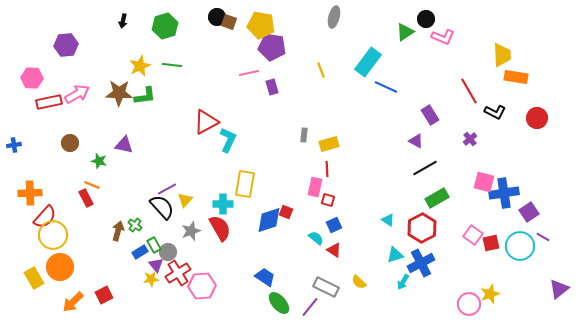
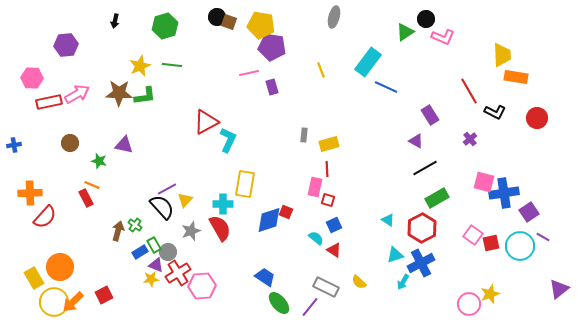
black arrow at (123, 21): moved 8 px left
yellow circle at (53, 235): moved 1 px right, 67 px down
purple triangle at (156, 265): rotated 28 degrees counterclockwise
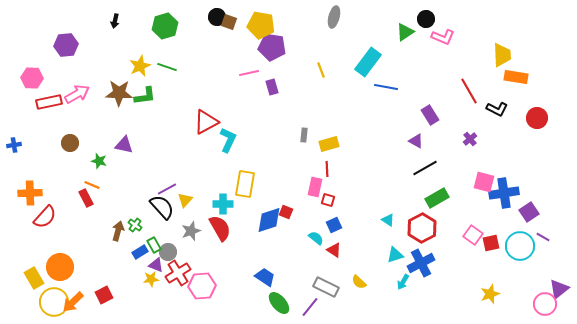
green line at (172, 65): moved 5 px left, 2 px down; rotated 12 degrees clockwise
blue line at (386, 87): rotated 15 degrees counterclockwise
black L-shape at (495, 112): moved 2 px right, 3 px up
pink circle at (469, 304): moved 76 px right
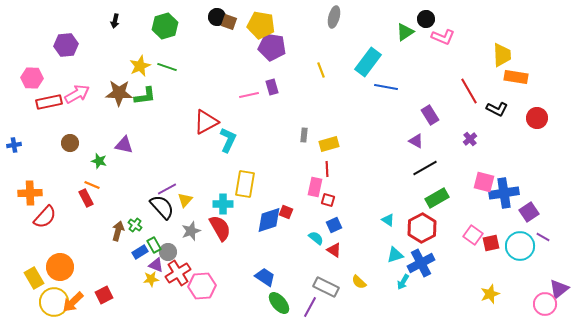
pink line at (249, 73): moved 22 px down
purple line at (310, 307): rotated 10 degrees counterclockwise
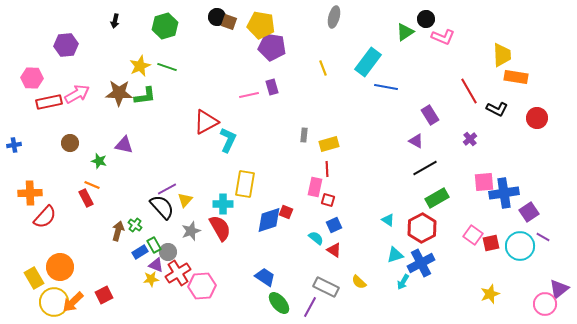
yellow line at (321, 70): moved 2 px right, 2 px up
pink square at (484, 182): rotated 20 degrees counterclockwise
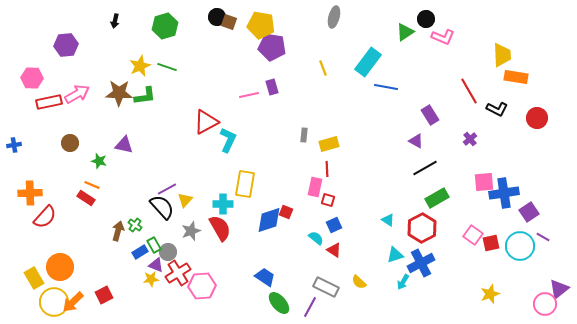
red rectangle at (86, 198): rotated 30 degrees counterclockwise
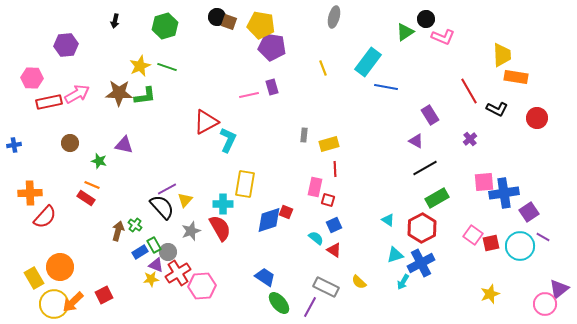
red line at (327, 169): moved 8 px right
yellow circle at (54, 302): moved 2 px down
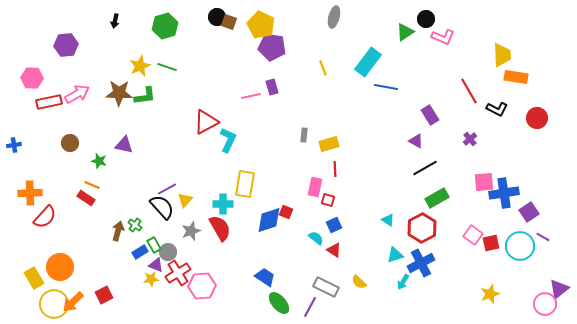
yellow pentagon at (261, 25): rotated 16 degrees clockwise
pink line at (249, 95): moved 2 px right, 1 px down
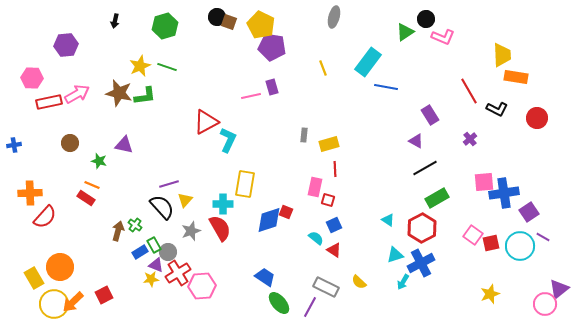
brown star at (119, 93): rotated 12 degrees clockwise
purple line at (167, 189): moved 2 px right, 5 px up; rotated 12 degrees clockwise
